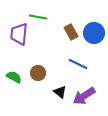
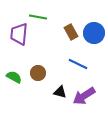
black triangle: rotated 24 degrees counterclockwise
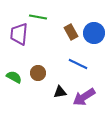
black triangle: rotated 24 degrees counterclockwise
purple arrow: moved 1 px down
